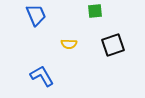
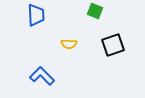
green square: rotated 28 degrees clockwise
blue trapezoid: rotated 20 degrees clockwise
blue L-shape: rotated 15 degrees counterclockwise
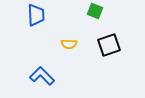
black square: moved 4 px left
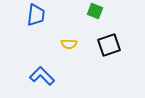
blue trapezoid: rotated 10 degrees clockwise
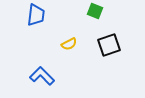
yellow semicircle: rotated 28 degrees counterclockwise
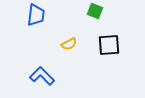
black square: rotated 15 degrees clockwise
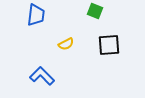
yellow semicircle: moved 3 px left
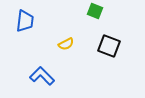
blue trapezoid: moved 11 px left, 6 px down
black square: moved 1 px down; rotated 25 degrees clockwise
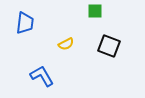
green square: rotated 21 degrees counterclockwise
blue trapezoid: moved 2 px down
blue L-shape: rotated 15 degrees clockwise
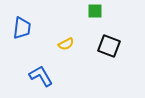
blue trapezoid: moved 3 px left, 5 px down
blue L-shape: moved 1 px left
